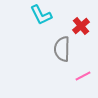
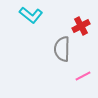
cyan L-shape: moved 10 px left; rotated 25 degrees counterclockwise
red cross: rotated 12 degrees clockwise
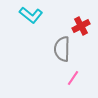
pink line: moved 10 px left, 2 px down; rotated 28 degrees counterclockwise
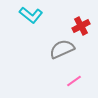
gray semicircle: rotated 65 degrees clockwise
pink line: moved 1 px right, 3 px down; rotated 21 degrees clockwise
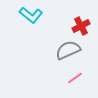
gray semicircle: moved 6 px right, 1 px down
pink line: moved 1 px right, 3 px up
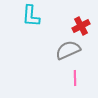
cyan L-shape: moved 1 px down; rotated 55 degrees clockwise
pink line: rotated 56 degrees counterclockwise
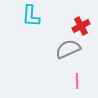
gray semicircle: moved 1 px up
pink line: moved 2 px right, 3 px down
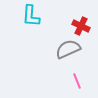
red cross: rotated 36 degrees counterclockwise
pink line: rotated 21 degrees counterclockwise
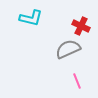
cyan L-shape: moved 2 px down; rotated 80 degrees counterclockwise
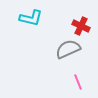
pink line: moved 1 px right, 1 px down
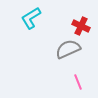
cyan L-shape: rotated 135 degrees clockwise
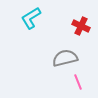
gray semicircle: moved 3 px left, 9 px down; rotated 10 degrees clockwise
